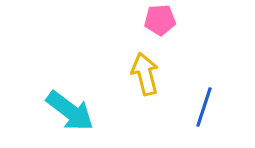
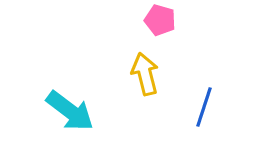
pink pentagon: rotated 20 degrees clockwise
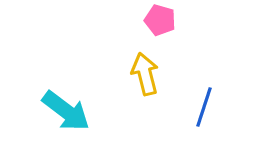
cyan arrow: moved 4 px left
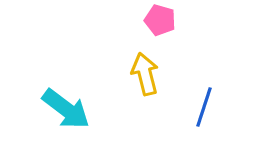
cyan arrow: moved 2 px up
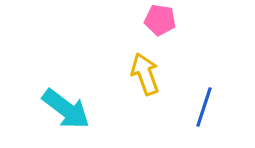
pink pentagon: rotated 8 degrees counterclockwise
yellow arrow: rotated 6 degrees counterclockwise
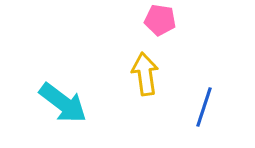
yellow arrow: rotated 12 degrees clockwise
cyan arrow: moved 3 px left, 6 px up
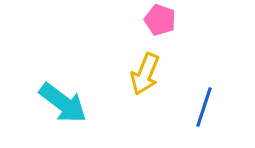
pink pentagon: rotated 12 degrees clockwise
yellow arrow: rotated 150 degrees counterclockwise
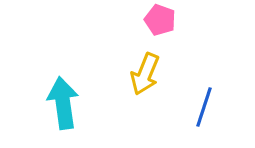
cyan arrow: rotated 135 degrees counterclockwise
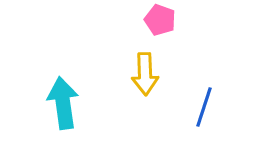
yellow arrow: rotated 24 degrees counterclockwise
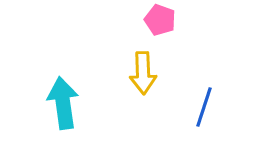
yellow arrow: moved 2 px left, 1 px up
